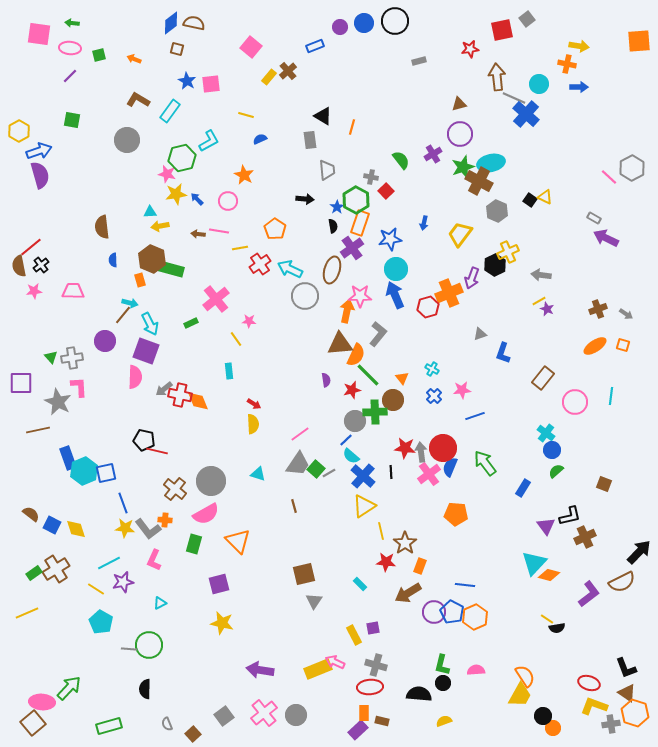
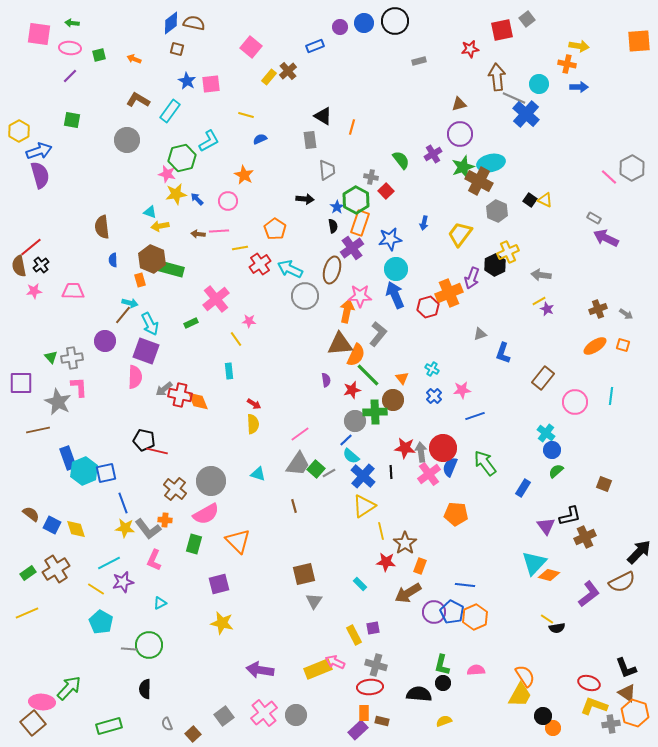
yellow triangle at (545, 197): moved 3 px down
cyan triangle at (150, 212): rotated 24 degrees clockwise
pink line at (219, 231): rotated 12 degrees counterclockwise
green rectangle at (34, 573): moved 6 px left
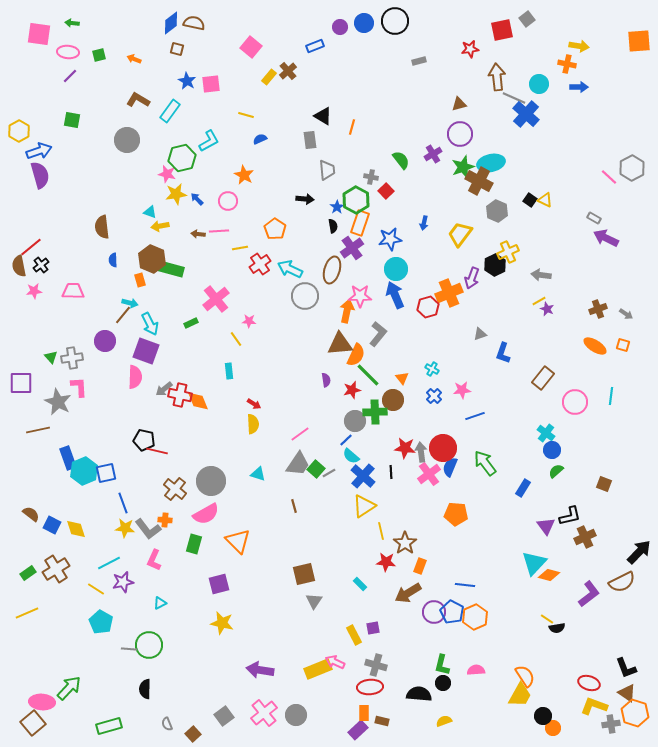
pink ellipse at (70, 48): moved 2 px left, 4 px down
orange ellipse at (595, 346): rotated 65 degrees clockwise
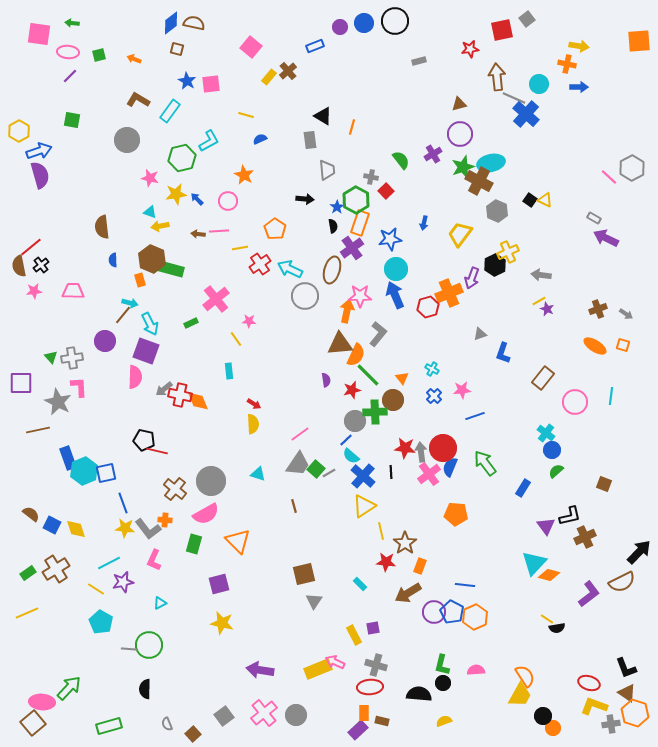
pink star at (167, 174): moved 17 px left, 4 px down
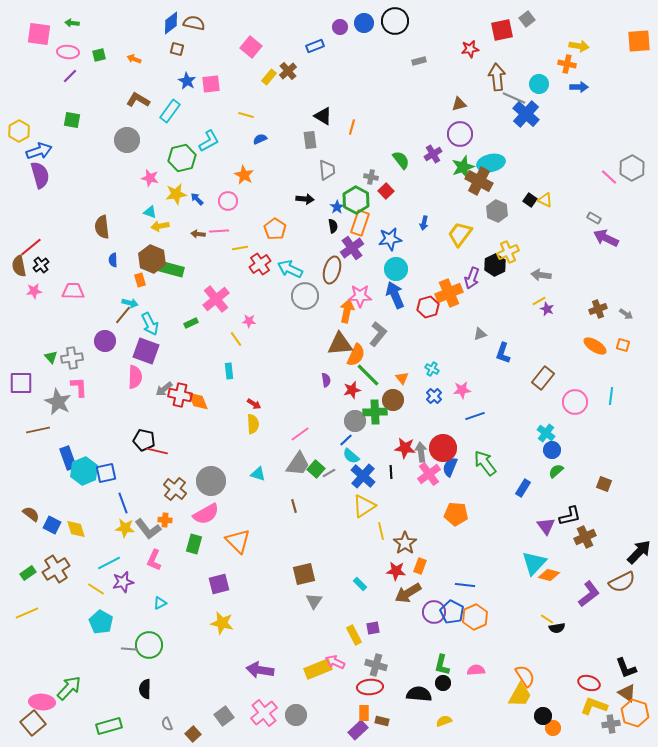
red star at (386, 562): moved 10 px right, 9 px down
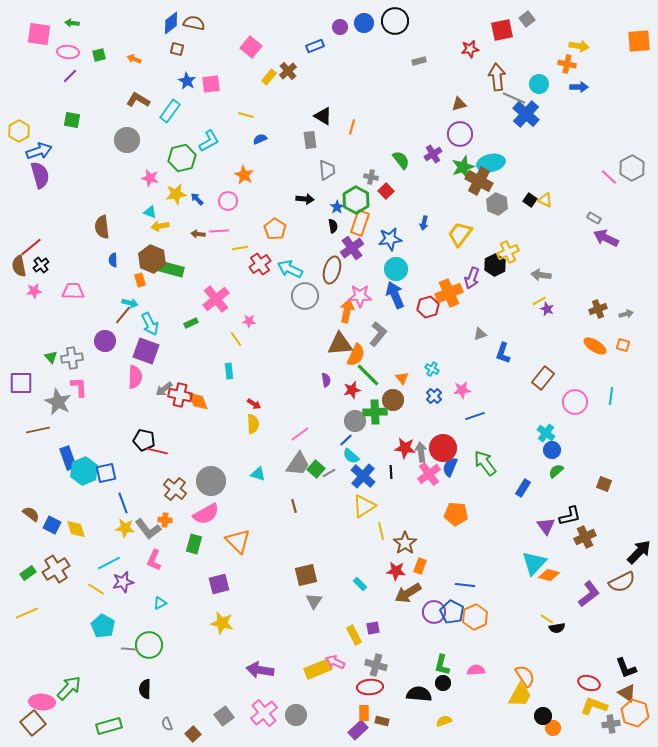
gray hexagon at (497, 211): moved 7 px up
gray arrow at (626, 314): rotated 48 degrees counterclockwise
brown square at (304, 574): moved 2 px right, 1 px down
cyan pentagon at (101, 622): moved 2 px right, 4 px down
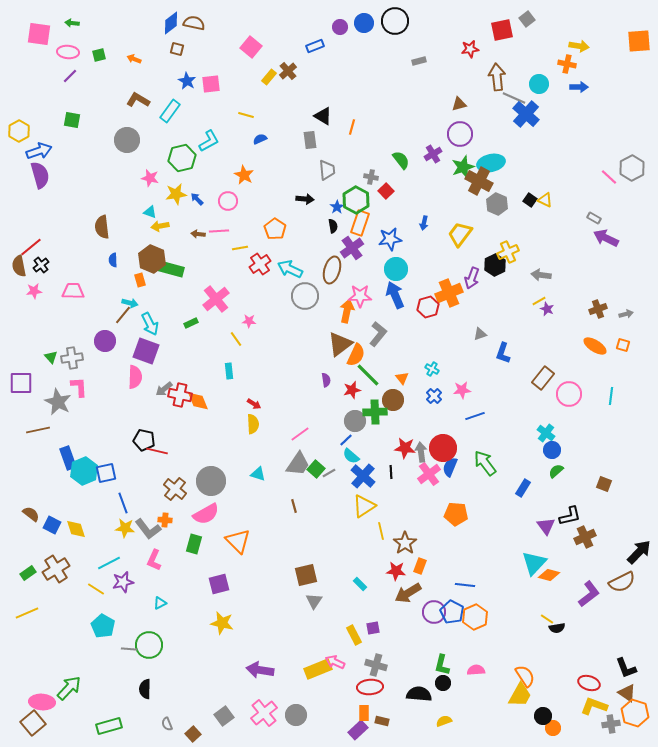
brown triangle at (340, 344): rotated 32 degrees counterclockwise
pink circle at (575, 402): moved 6 px left, 8 px up
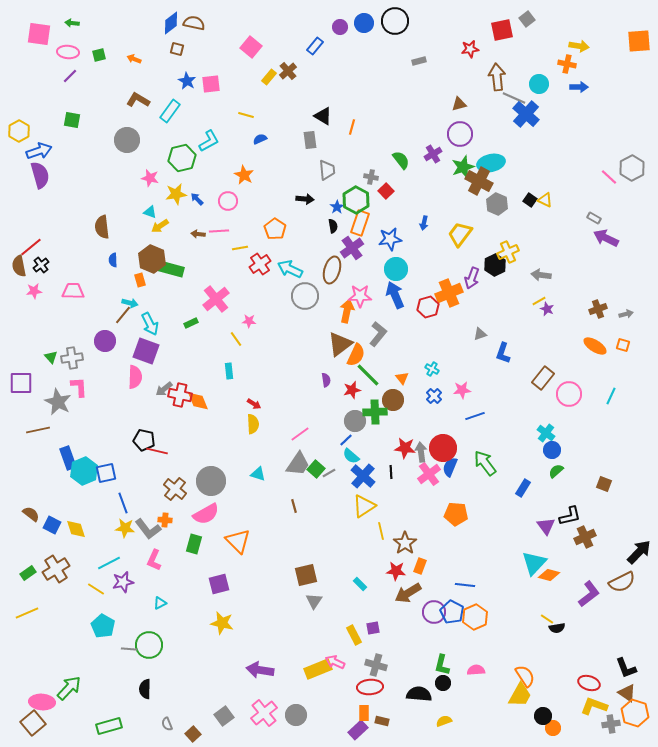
blue rectangle at (315, 46): rotated 30 degrees counterclockwise
yellow arrow at (160, 226): rotated 24 degrees counterclockwise
cyan line at (611, 396): rotated 18 degrees clockwise
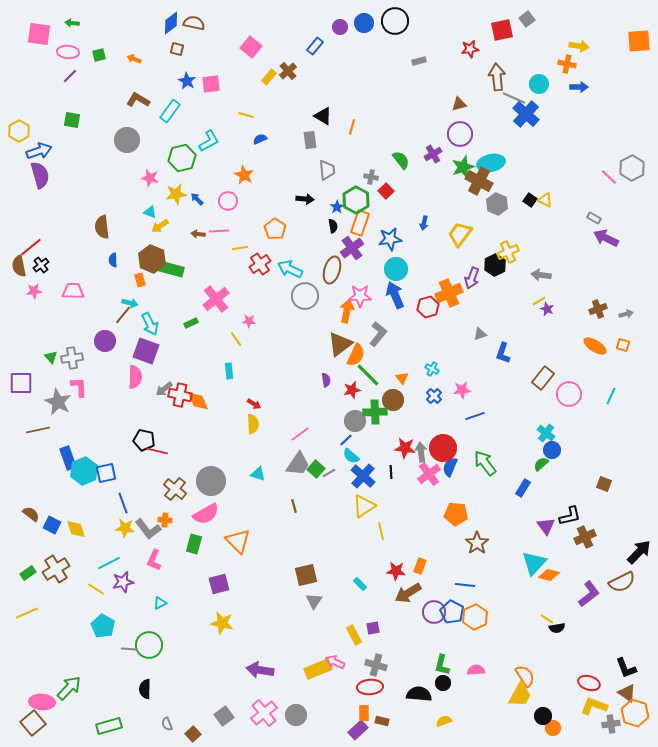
green semicircle at (556, 471): moved 15 px left, 7 px up
brown star at (405, 543): moved 72 px right
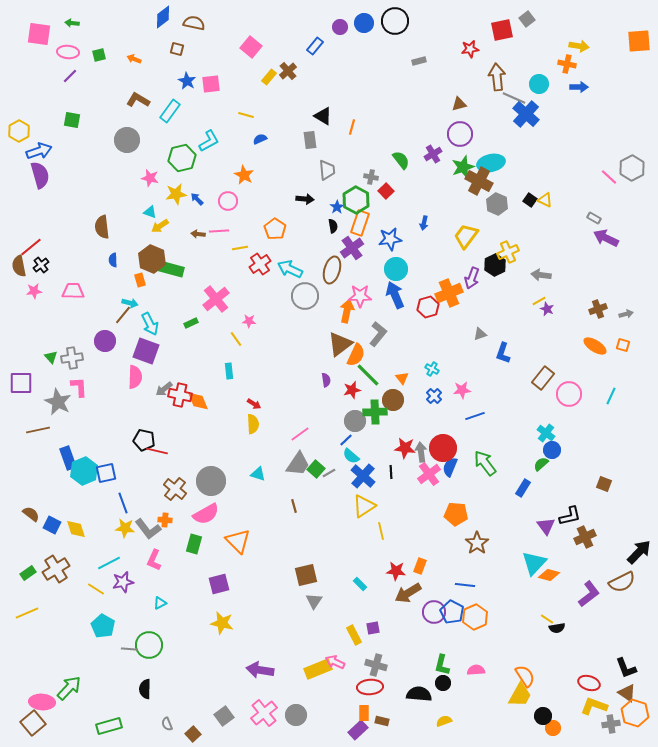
blue diamond at (171, 23): moved 8 px left, 6 px up
yellow trapezoid at (460, 234): moved 6 px right, 2 px down
